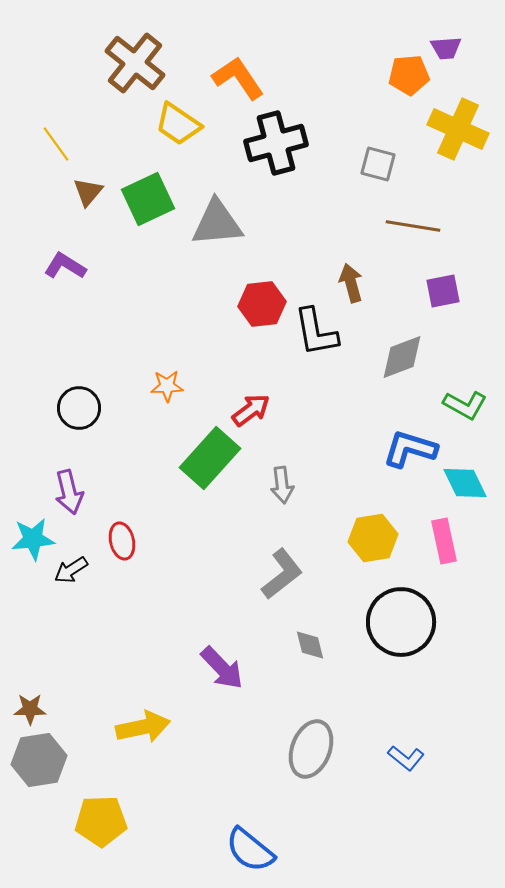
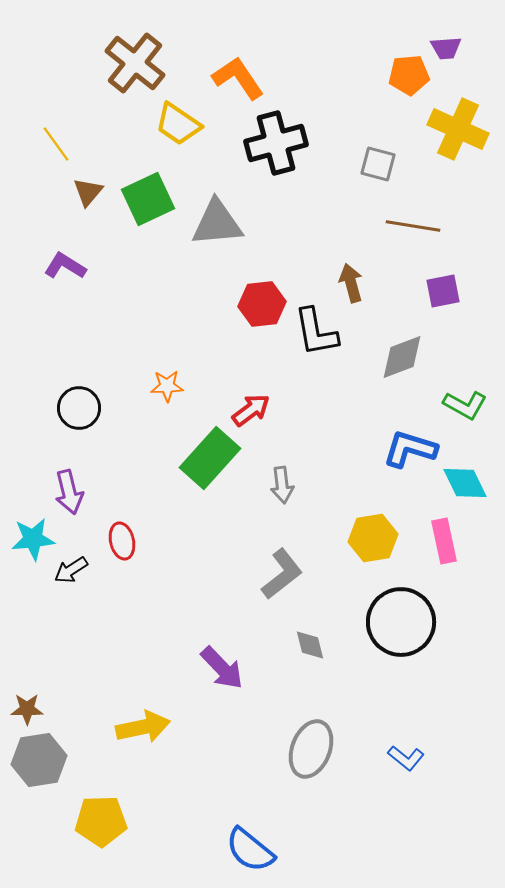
brown star at (30, 709): moved 3 px left
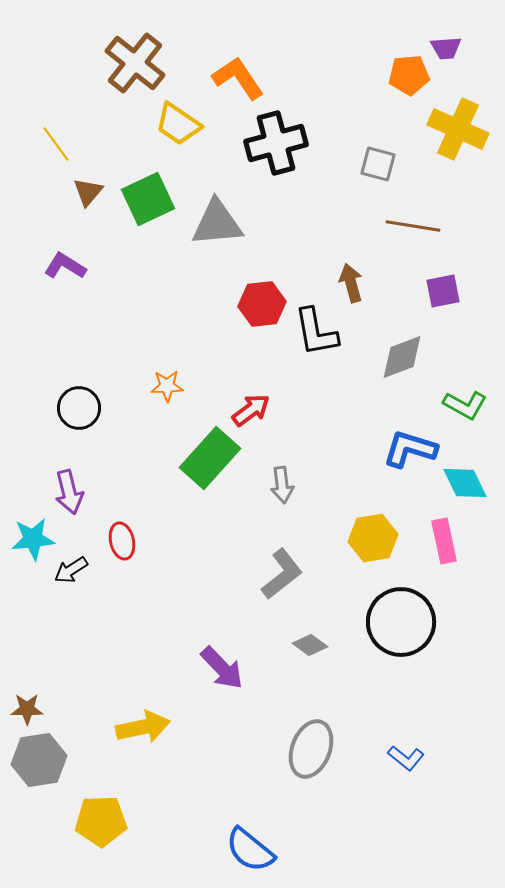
gray diamond at (310, 645): rotated 40 degrees counterclockwise
